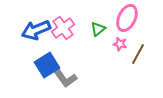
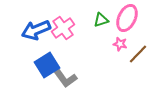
green triangle: moved 3 px right, 9 px up; rotated 21 degrees clockwise
brown line: rotated 15 degrees clockwise
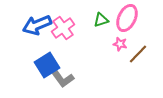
blue arrow: moved 1 px right, 5 px up
gray L-shape: moved 3 px left
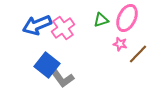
blue square: rotated 20 degrees counterclockwise
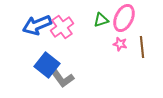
pink ellipse: moved 3 px left
pink cross: moved 1 px left, 1 px up
brown line: moved 4 px right, 7 px up; rotated 50 degrees counterclockwise
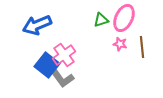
pink cross: moved 2 px right, 28 px down
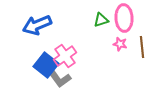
pink ellipse: rotated 28 degrees counterclockwise
pink cross: moved 1 px right, 1 px down
blue square: moved 1 px left
gray L-shape: moved 3 px left
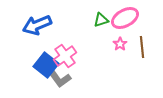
pink ellipse: moved 1 px right; rotated 64 degrees clockwise
pink star: rotated 24 degrees clockwise
